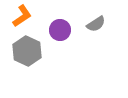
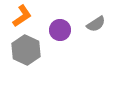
gray hexagon: moved 1 px left, 1 px up
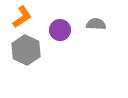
orange L-shape: moved 1 px down
gray semicircle: rotated 144 degrees counterclockwise
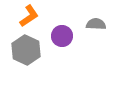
orange L-shape: moved 7 px right, 1 px up
purple circle: moved 2 px right, 6 px down
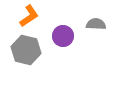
purple circle: moved 1 px right
gray hexagon: rotated 12 degrees counterclockwise
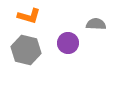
orange L-shape: rotated 50 degrees clockwise
purple circle: moved 5 px right, 7 px down
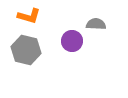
purple circle: moved 4 px right, 2 px up
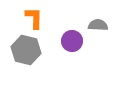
orange L-shape: moved 5 px right, 2 px down; rotated 105 degrees counterclockwise
gray semicircle: moved 2 px right, 1 px down
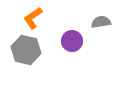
orange L-shape: moved 1 px left; rotated 125 degrees counterclockwise
gray semicircle: moved 3 px right, 3 px up; rotated 12 degrees counterclockwise
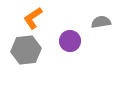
purple circle: moved 2 px left
gray hexagon: rotated 20 degrees counterclockwise
